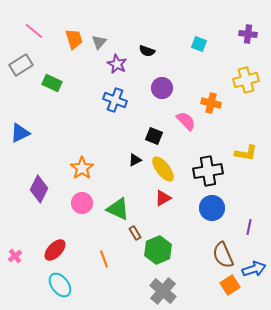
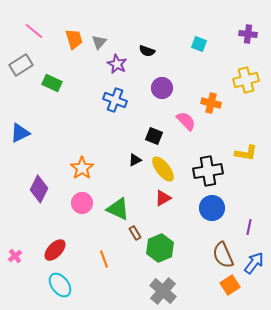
green hexagon: moved 2 px right, 2 px up
blue arrow: moved 6 px up; rotated 35 degrees counterclockwise
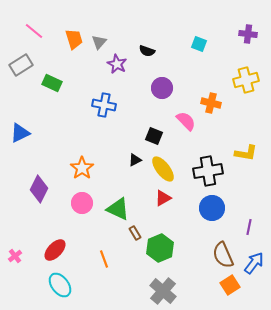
blue cross: moved 11 px left, 5 px down; rotated 10 degrees counterclockwise
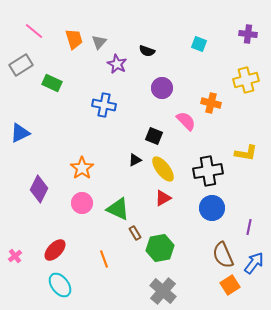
green hexagon: rotated 12 degrees clockwise
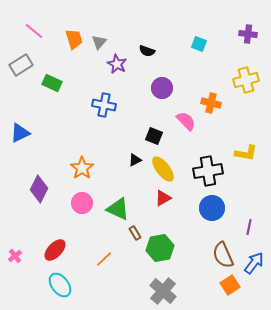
orange line: rotated 66 degrees clockwise
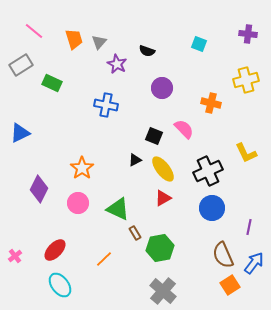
blue cross: moved 2 px right
pink semicircle: moved 2 px left, 8 px down
yellow L-shape: rotated 55 degrees clockwise
black cross: rotated 16 degrees counterclockwise
pink circle: moved 4 px left
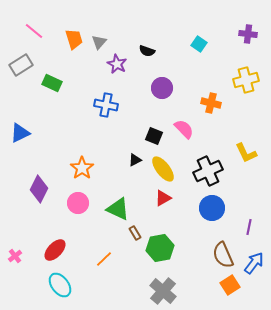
cyan square: rotated 14 degrees clockwise
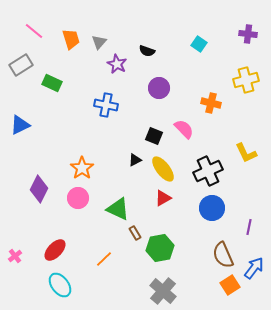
orange trapezoid: moved 3 px left
purple circle: moved 3 px left
blue triangle: moved 8 px up
pink circle: moved 5 px up
blue arrow: moved 5 px down
